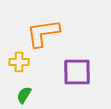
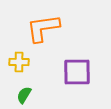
orange L-shape: moved 5 px up
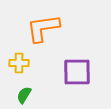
yellow cross: moved 1 px down
